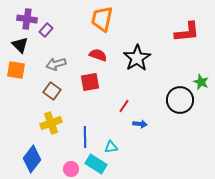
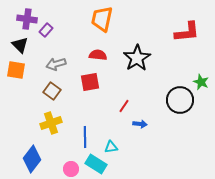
red semicircle: rotated 12 degrees counterclockwise
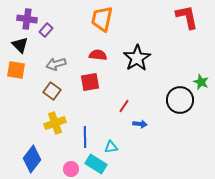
red L-shape: moved 15 px up; rotated 96 degrees counterclockwise
yellow cross: moved 4 px right
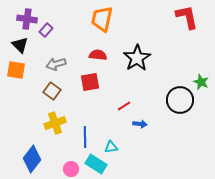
red line: rotated 24 degrees clockwise
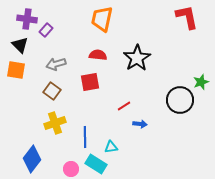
green star: rotated 28 degrees clockwise
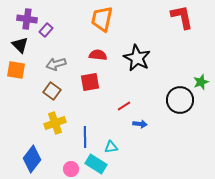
red L-shape: moved 5 px left
black star: rotated 12 degrees counterclockwise
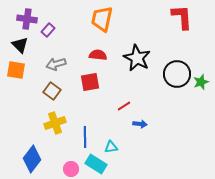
red L-shape: rotated 8 degrees clockwise
purple rectangle: moved 2 px right
black circle: moved 3 px left, 26 px up
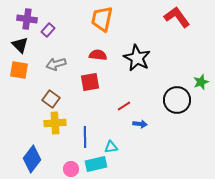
red L-shape: moved 5 px left; rotated 32 degrees counterclockwise
orange square: moved 3 px right
black circle: moved 26 px down
brown square: moved 1 px left, 8 px down
yellow cross: rotated 15 degrees clockwise
cyan rectangle: rotated 45 degrees counterclockwise
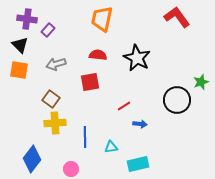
cyan rectangle: moved 42 px right
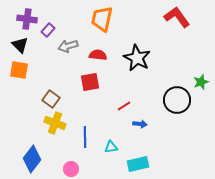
gray arrow: moved 12 px right, 18 px up
yellow cross: rotated 25 degrees clockwise
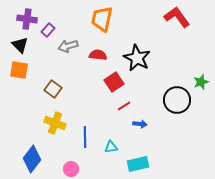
red square: moved 24 px right; rotated 24 degrees counterclockwise
brown square: moved 2 px right, 10 px up
